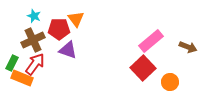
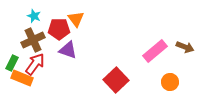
pink rectangle: moved 4 px right, 10 px down
brown arrow: moved 3 px left
red square: moved 27 px left, 12 px down
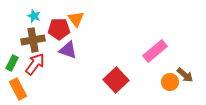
brown cross: rotated 15 degrees clockwise
brown arrow: moved 28 px down; rotated 18 degrees clockwise
orange rectangle: moved 4 px left, 11 px down; rotated 40 degrees clockwise
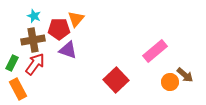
orange triangle: rotated 18 degrees clockwise
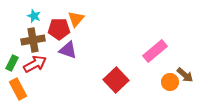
red arrow: rotated 25 degrees clockwise
